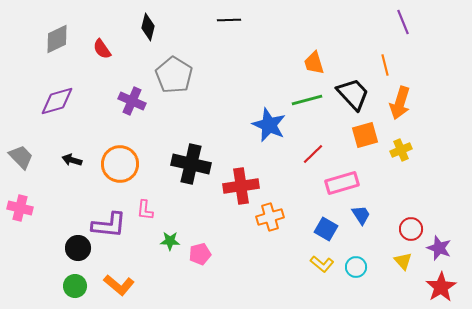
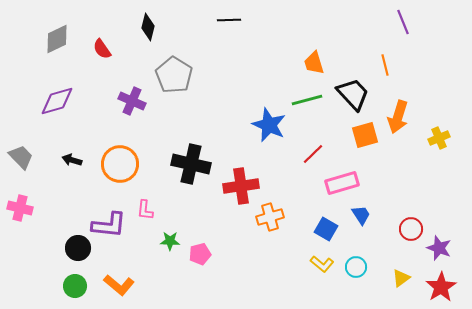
orange arrow: moved 2 px left, 14 px down
yellow cross: moved 38 px right, 12 px up
yellow triangle: moved 2 px left, 17 px down; rotated 36 degrees clockwise
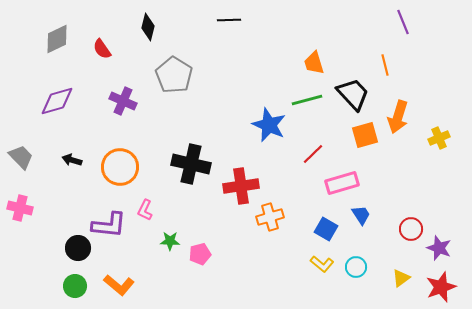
purple cross: moved 9 px left
orange circle: moved 3 px down
pink L-shape: rotated 20 degrees clockwise
red star: rotated 12 degrees clockwise
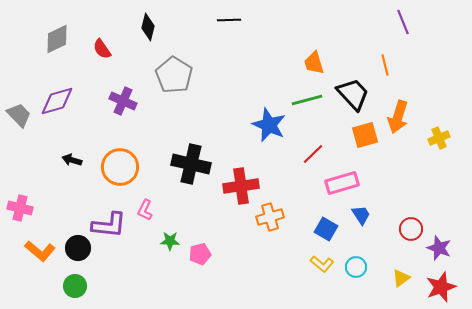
gray trapezoid: moved 2 px left, 42 px up
orange L-shape: moved 79 px left, 34 px up
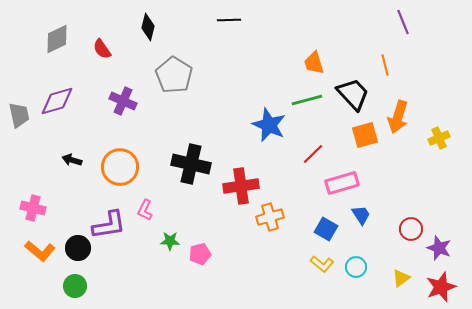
gray trapezoid: rotated 32 degrees clockwise
pink cross: moved 13 px right
purple L-shape: rotated 15 degrees counterclockwise
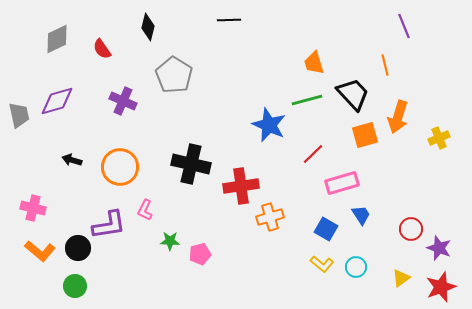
purple line: moved 1 px right, 4 px down
